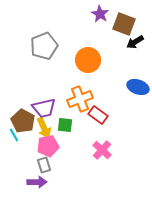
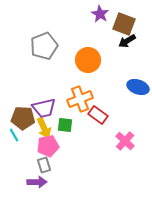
black arrow: moved 8 px left, 1 px up
brown pentagon: moved 3 px up; rotated 25 degrees counterclockwise
pink cross: moved 23 px right, 9 px up
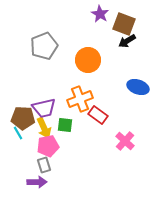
cyan line: moved 4 px right, 2 px up
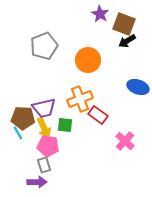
pink pentagon: rotated 20 degrees clockwise
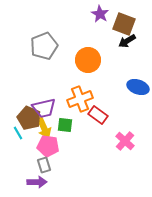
brown pentagon: moved 6 px right; rotated 20 degrees clockwise
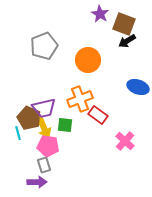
cyan line: rotated 16 degrees clockwise
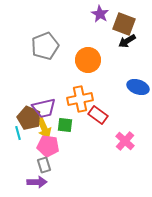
gray pentagon: moved 1 px right
orange cross: rotated 10 degrees clockwise
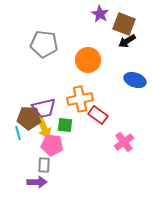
gray pentagon: moved 1 px left, 2 px up; rotated 28 degrees clockwise
blue ellipse: moved 3 px left, 7 px up
brown pentagon: rotated 20 degrees counterclockwise
pink cross: moved 1 px left, 1 px down; rotated 12 degrees clockwise
pink pentagon: moved 4 px right, 1 px up
gray rectangle: rotated 21 degrees clockwise
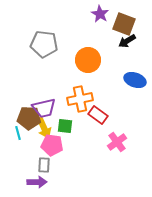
green square: moved 1 px down
pink cross: moved 7 px left
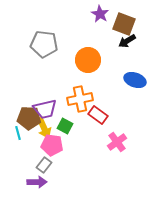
purple trapezoid: moved 1 px right, 1 px down
green square: rotated 21 degrees clockwise
gray rectangle: rotated 35 degrees clockwise
